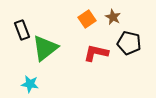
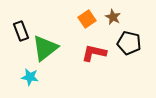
black rectangle: moved 1 px left, 1 px down
red L-shape: moved 2 px left
cyan star: moved 7 px up
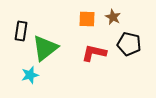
orange square: rotated 36 degrees clockwise
black rectangle: rotated 30 degrees clockwise
black pentagon: moved 1 px down
cyan star: moved 2 px up; rotated 24 degrees counterclockwise
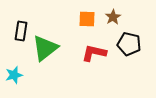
brown star: rotated 14 degrees clockwise
cyan star: moved 16 px left
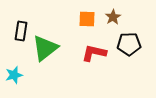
black pentagon: rotated 15 degrees counterclockwise
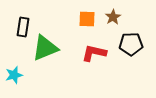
black rectangle: moved 2 px right, 4 px up
black pentagon: moved 2 px right
green triangle: rotated 16 degrees clockwise
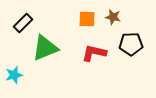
brown star: rotated 28 degrees counterclockwise
black rectangle: moved 4 px up; rotated 36 degrees clockwise
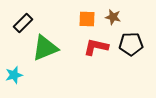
red L-shape: moved 2 px right, 6 px up
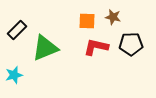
orange square: moved 2 px down
black rectangle: moved 6 px left, 7 px down
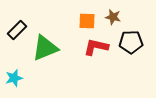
black pentagon: moved 2 px up
cyan star: moved 3 px down
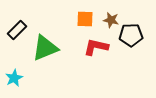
brown star: moved 2 px left, 3 px down
orange square: moved 2 px left, 2 px up
black pentagon: moved 7 px up
cyan star: rotated 12 degrees counterclockwise
